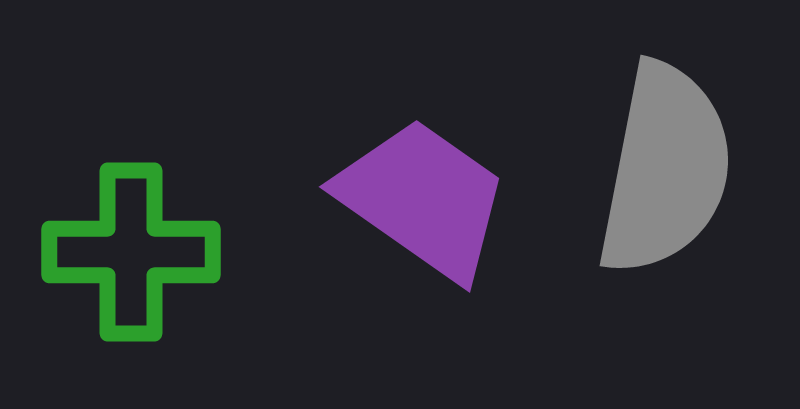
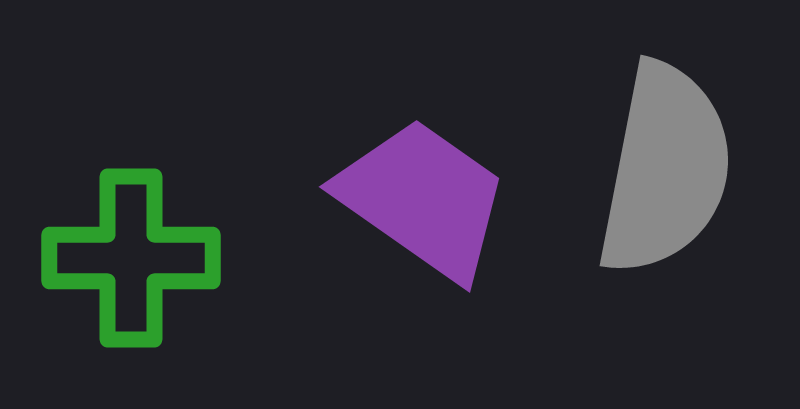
green cross: moved 6 px down
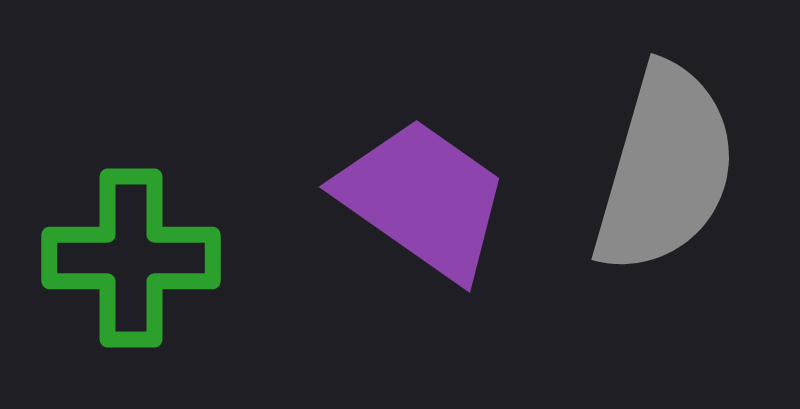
gray semicircle: rotated 5 degrees clockwise
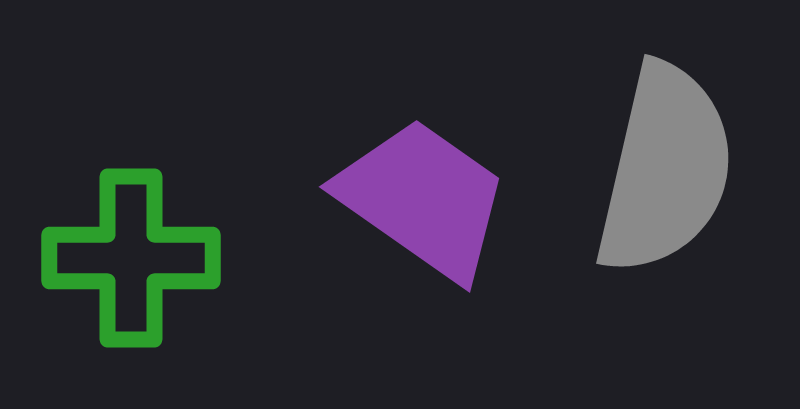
gray semicircle: rotated 3 degrees counterclockwise
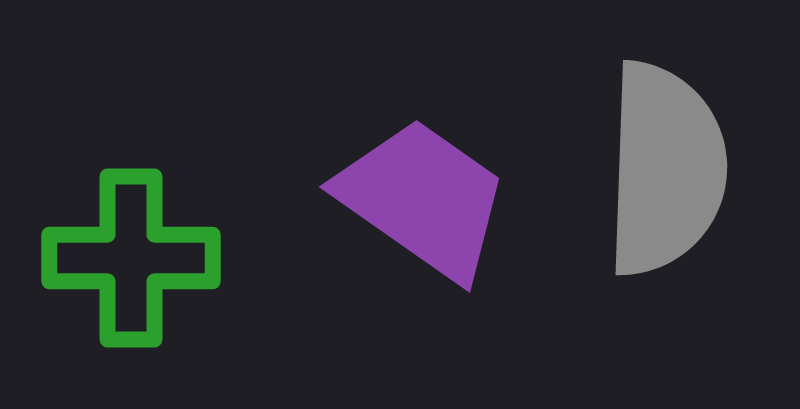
gray semicircle: rotated 11 degrees counterclockwise
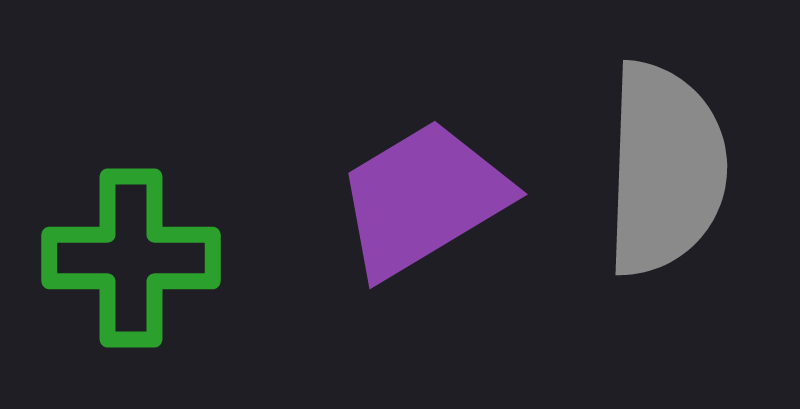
purple trapezoid: rotated 66 degrees counterclockwise
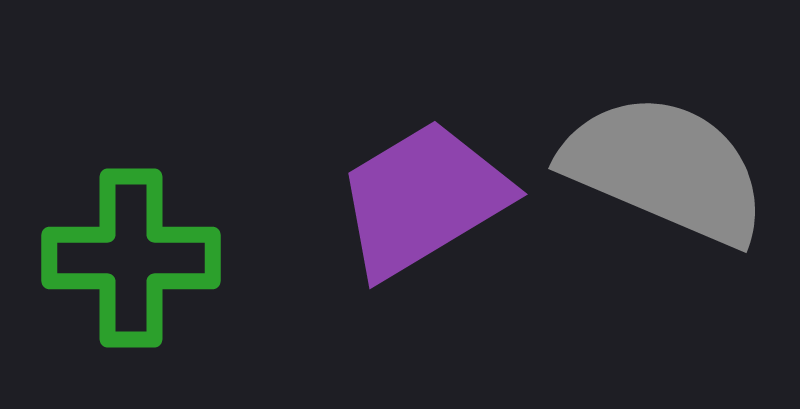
gray semicircle: rotated 69 degrees counterclockwise
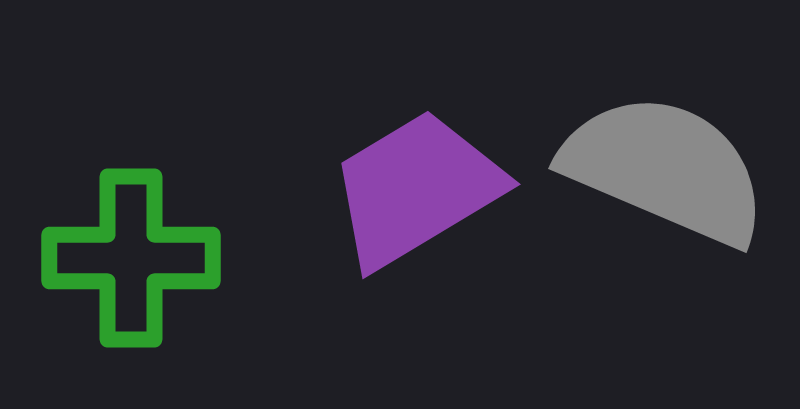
purple trapezoid: moved 7 px left, 10 px up
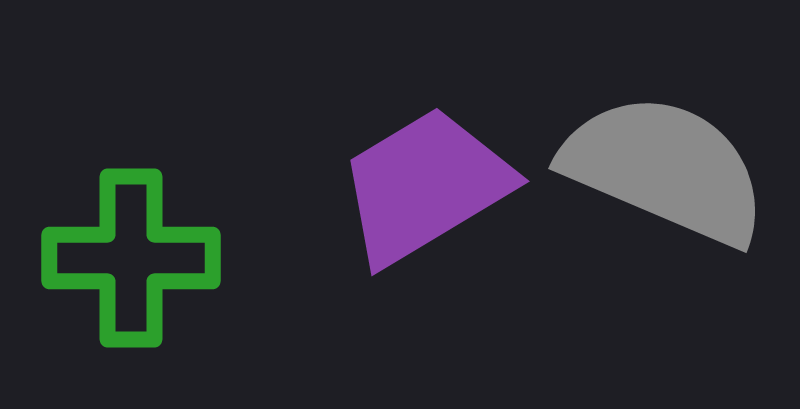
purple trapezoid: moved 9 px right, 3 px up
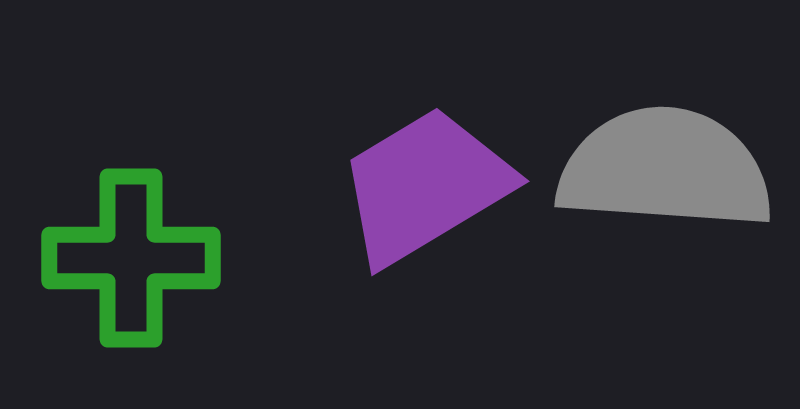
gray semicircle: rotated 19 degrees counterclockwise
